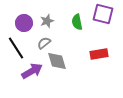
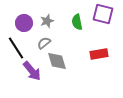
purple arrow: rotated 80 degrees clockwise
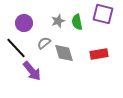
gray star: moved 11 px right
black line: rotated 10 degrees counterclockwise
gray diamond: moved 7 px right, 8 px up
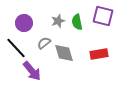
purple square: moved 2 px down
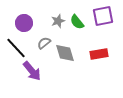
purple square: rotated 25 degrees counterclockwise
green semicircle: rotated 28 degrees counterclockwise
gray diamond: moved 1 px right
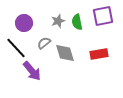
green semicircle: rotated 28 degrees clockwise
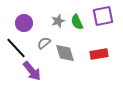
green semicircle: rotated 14 degrees counterclockwise
